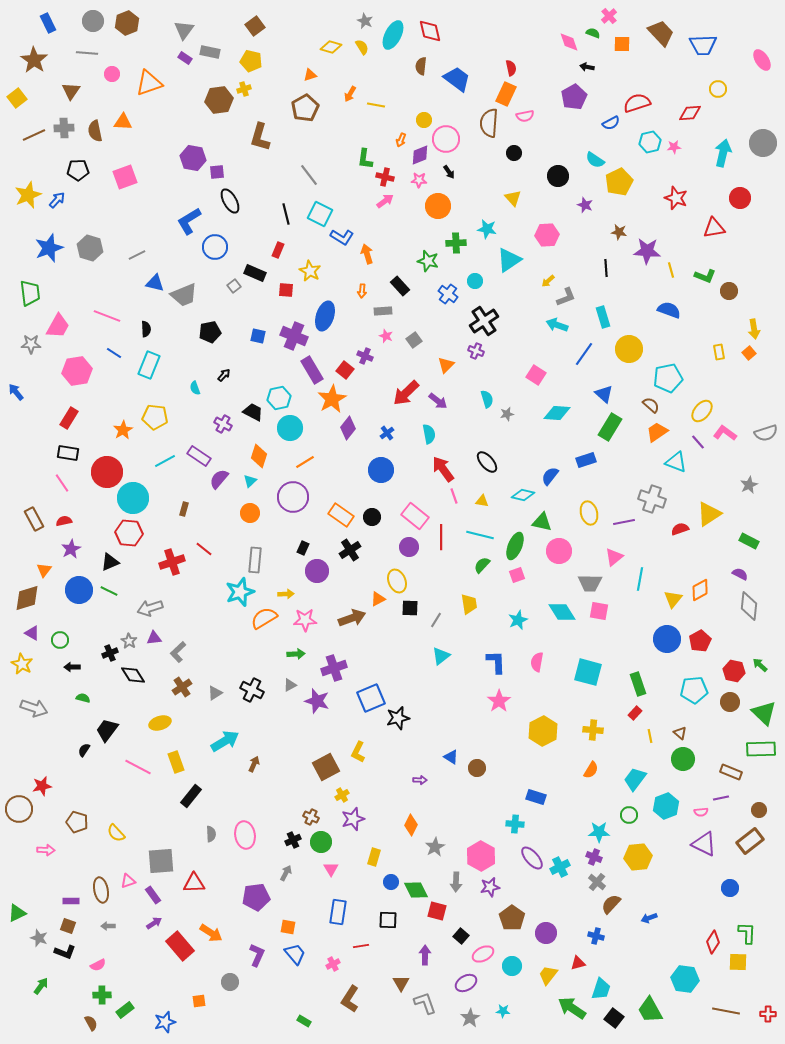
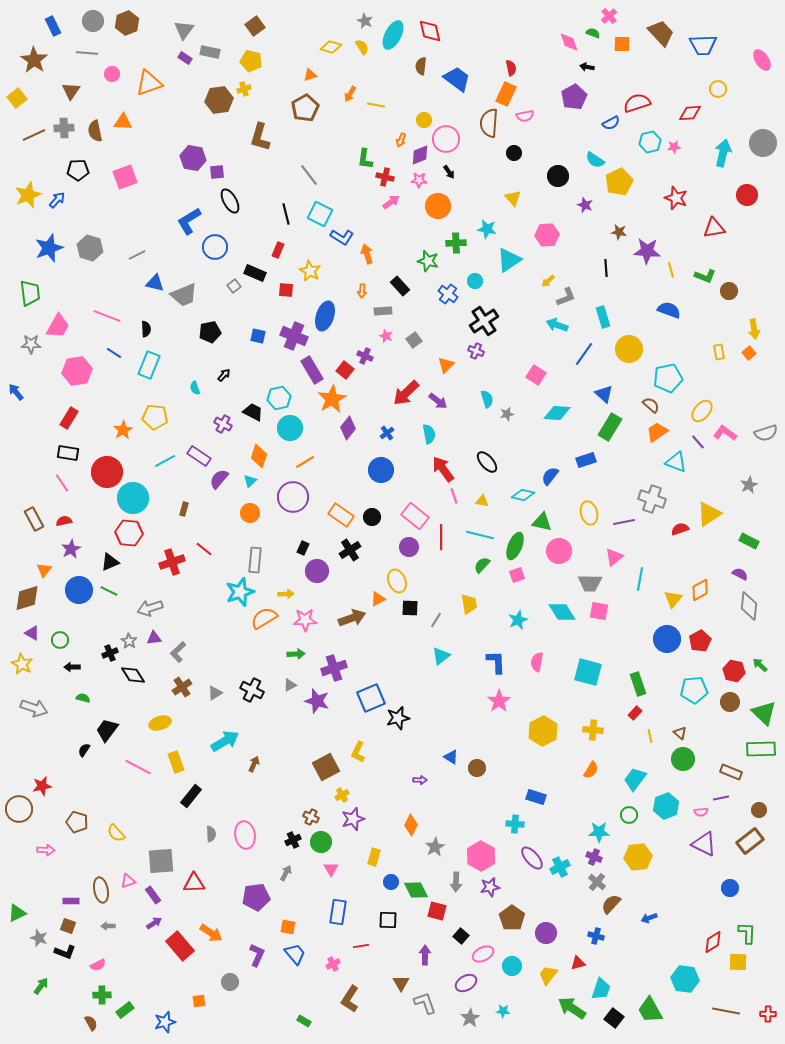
blue rectangle at (48, 23): moved 5 px right, 3 px down
red circle at (740, 198): moved 7 px right, 3 px up
pink arrow at (385, 201): moved 6 px right, 1 px down
red diamond at (713, 942): rotated 25 degrees clockwise
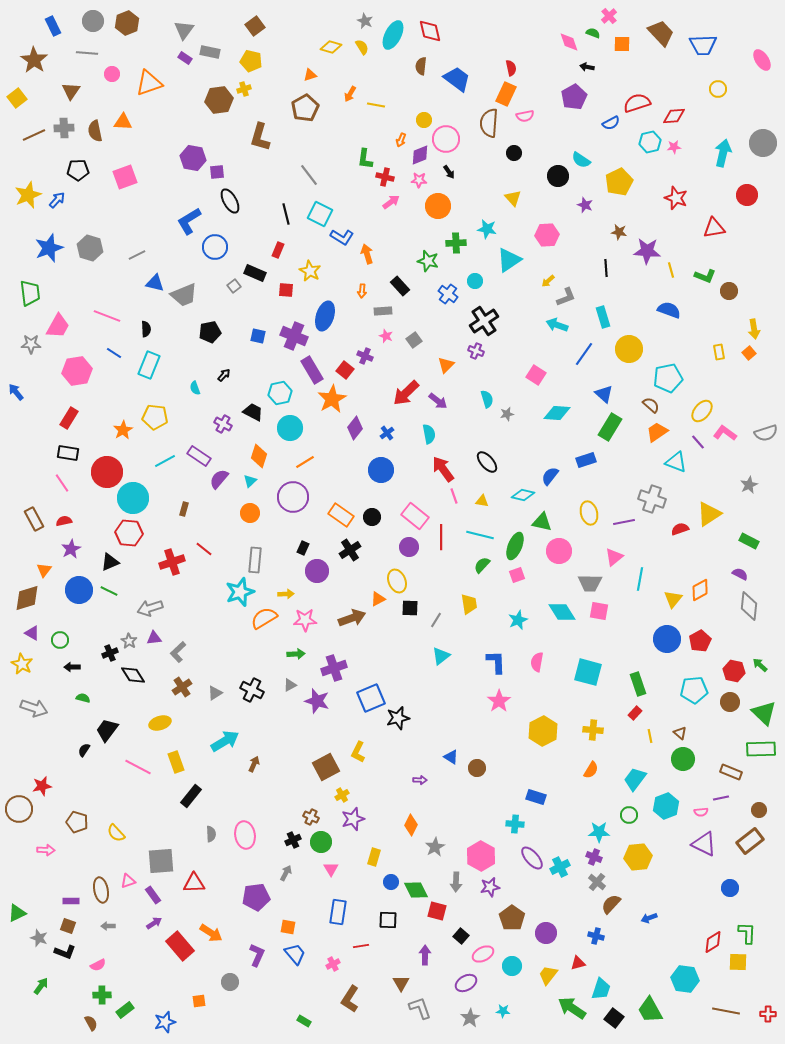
red diamond at (690, 113): moved 16 px left, 3 px down
cyan semicircle at (595, 160): moved 14 px left
cyan hexagon at (279, 398): moved 1 px right, 5 px up
purple diamond at (348, 428): moved 7 px right
gray L-shape at (425, 1003): moved 5 px left, 5 px down
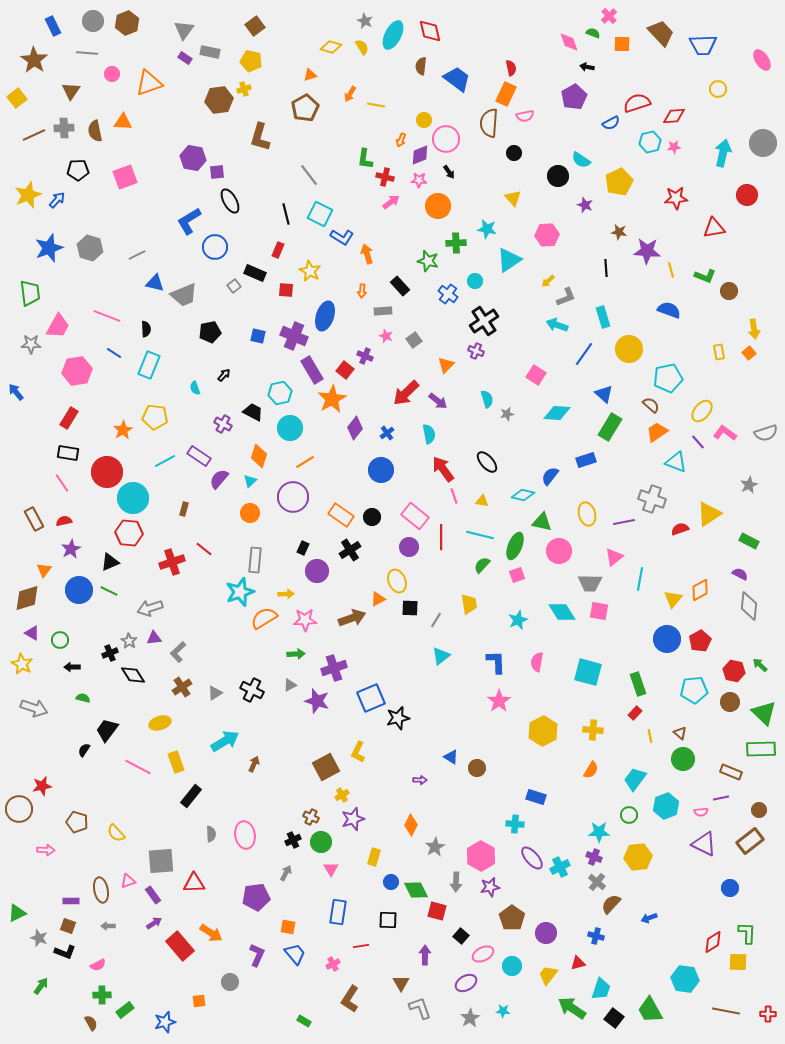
red star at (676, 198): rotated 25 degrees counterclockwise
yellow ellipse at (589, 513): moved 2 px left, 1 px down
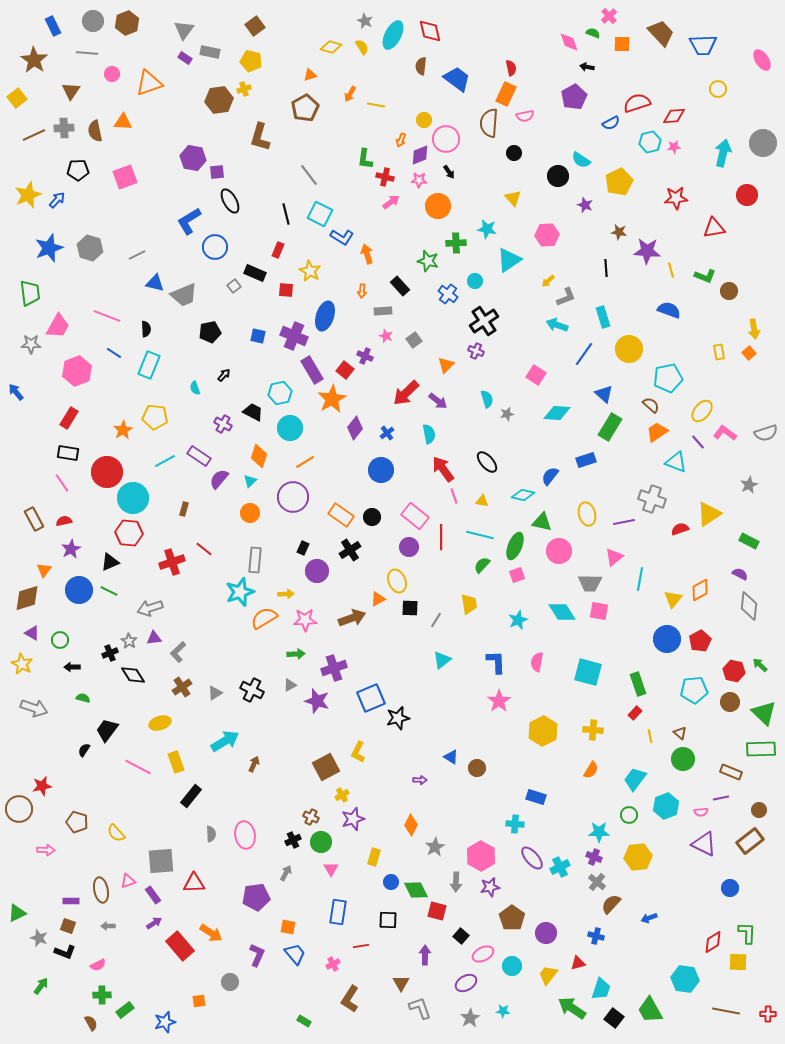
pink hexagon at (77, 371): rotated 12 degrees counterclockwise
cyan triangle at (441, 656): moved 1 px right, 4 px down
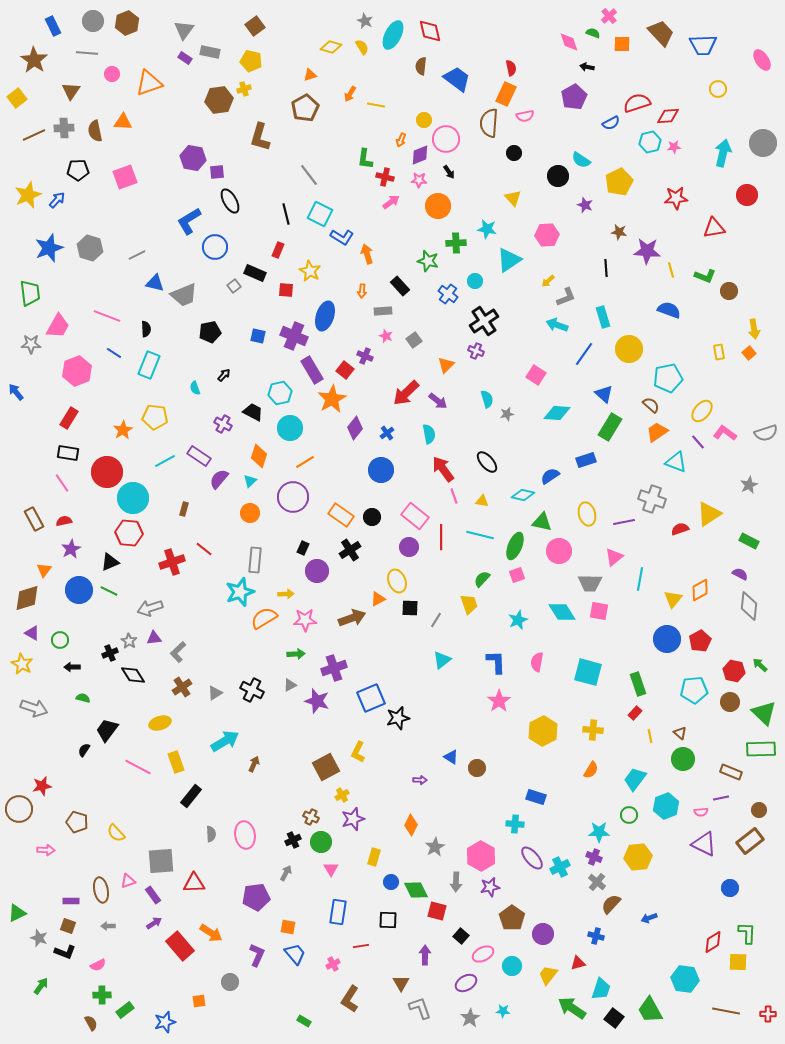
red diamond at (674, 116): moved 6 px left
blue semicircle at (550, 476): rotated 18 degrees clockwise
green semicircle at (482, 565): moved 14 px down
yellow trapezoid at (469, 604): rotated 10 degrees counterclockwise
purple circle at (546, 933): moved 3 px left, 1 px down
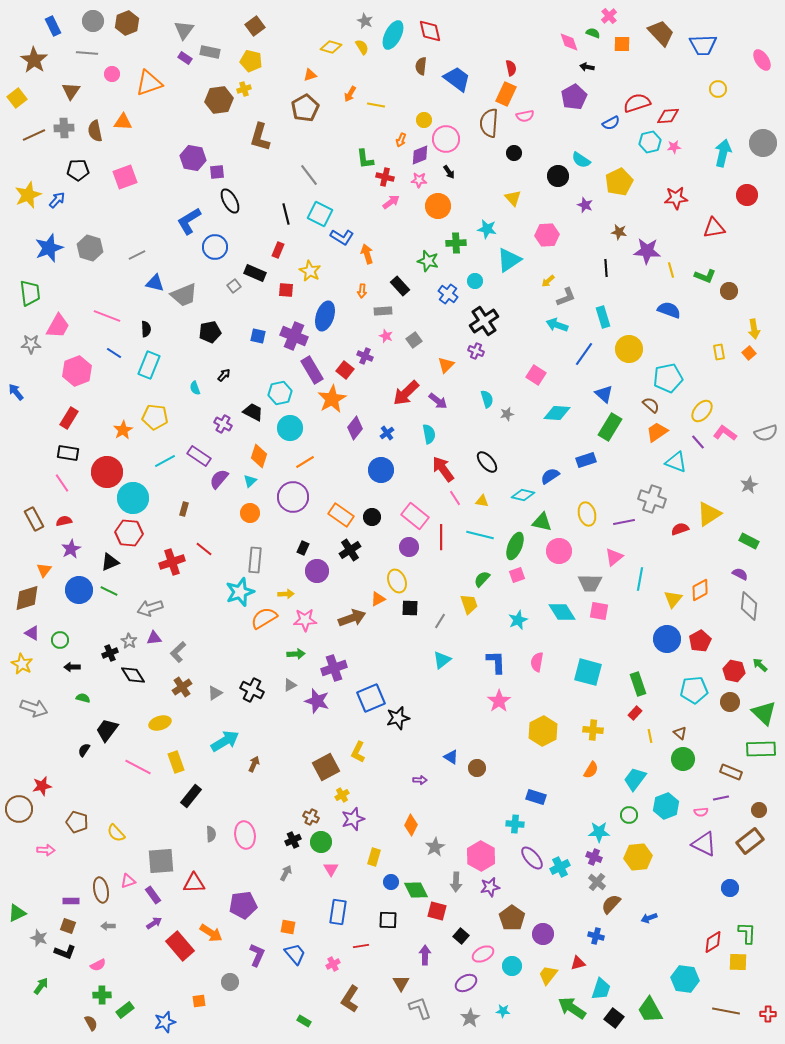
green L-shape at (365, 159): rotated 15 degrees counterclockwise
pink line at (454, 496): moved 1 px right, 2 px down; rotated 14 degrees counterclockwise
gray line at (436, 620): moved 4 px right, 1 px down
purple pentagon at (256, 897): moved 13 px left, 8 px down
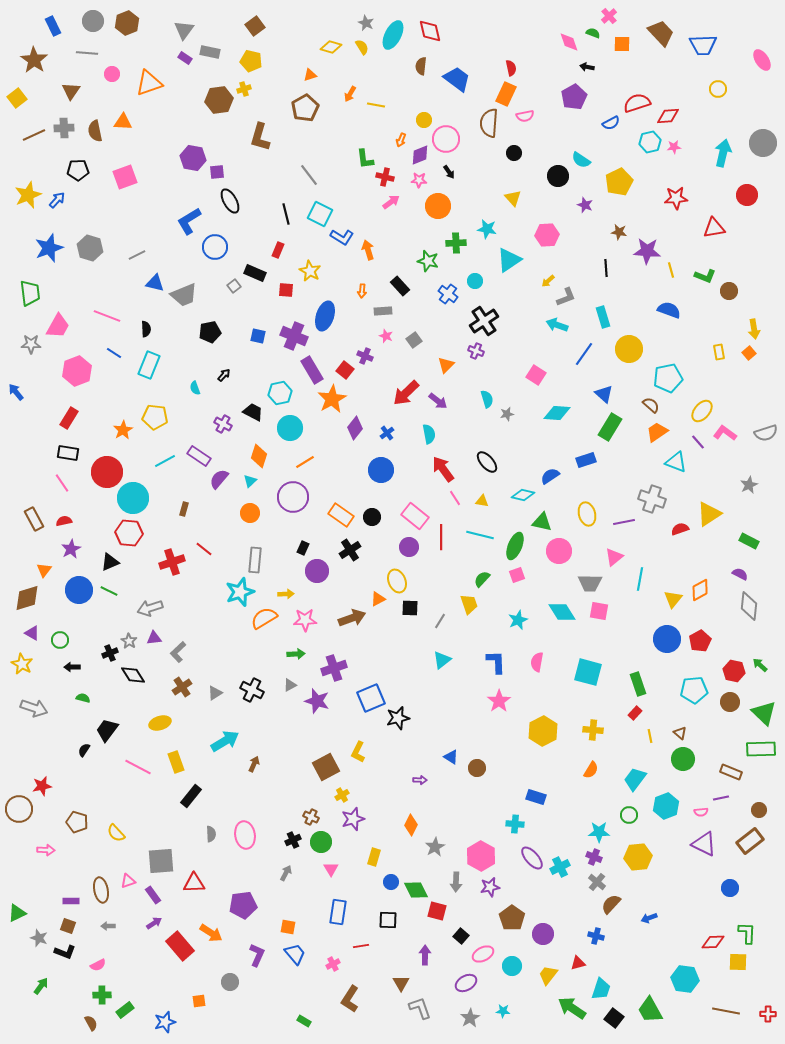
gray star at (365, 21): moved 1 px right, 2 px down
orange arrow at (367, 254): moved 1 px right, 4 px up
red diamond at (713, 942): rotated 30 degrees clockwise
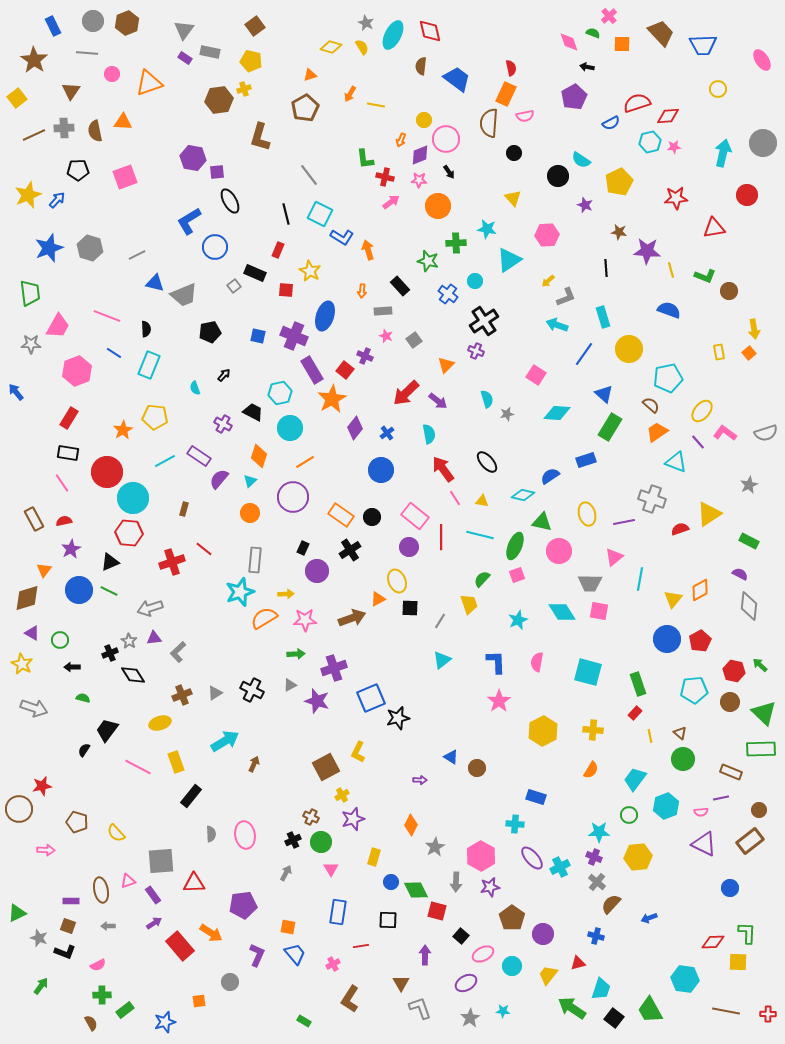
brown cross at (182, 687): moved 8 px down; rotated 12 degrees clockwise
